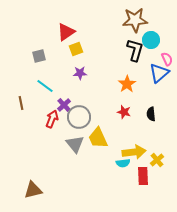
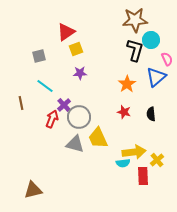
blue triangle: moved 3 px left, 4 px down
gray triangle: rotated 36 degrees counterclockwise
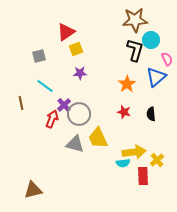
gray circle: moved 3 px up
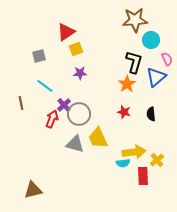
black L-shape: moved 1 px left, 12 px down
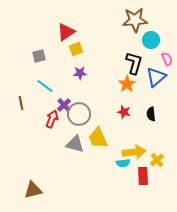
black L-shape: moved 1 px down
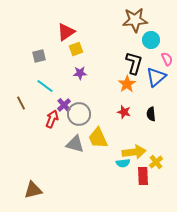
brown line: rotated 16 degrees counterclockwise
yellow cross: moved 1 px left, 2 px down
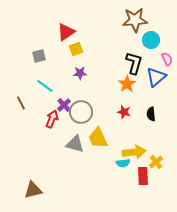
gray circle: moved 2 px right, 2 px up
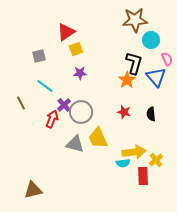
blue triangle: rotated 30 degrees counterclockwise
orange star: moved 4 px up
yellow cross: moved 2 px up
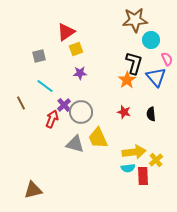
cyan semicircle: moved 5 px right, 5 px down
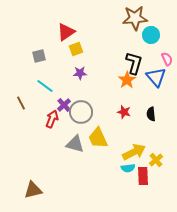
brown star: moved 2 px up
cyan circle: moved 5 px up
yellow arrow: rotated 20 degrees counterclockwise
